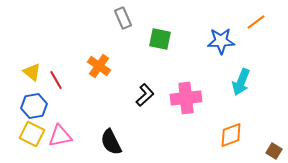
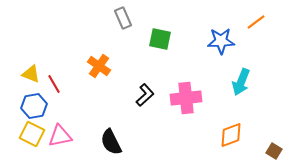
yellow triangle: moved 1 px left, 2 px down; rotated 18 degrees counterclockwise
red line: moved 2 px left, 4 px down
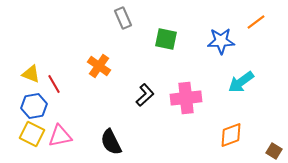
green square: moved 6 px right
cyan arrow: rotated 32 degrees clockwise
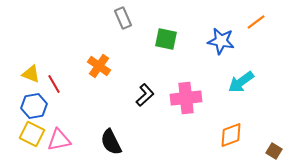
blue star: rotated 12 degrees clockwise
pink triangle: moved 1 px left, 4 px down
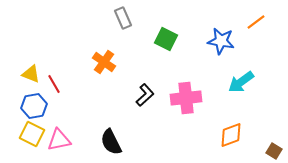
green square: rotated 15 degrees clockwise
orange cross: moved 5 px right, 4 px up
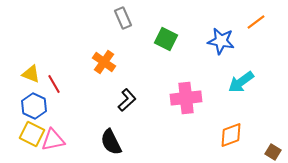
black L-shape: moved 18 px left, 5 px down
blue hexagon: rotated 25 degrees counterclockwise
pink triangle: moved 6 px left
brown square: moved 1 px left, 1 px down
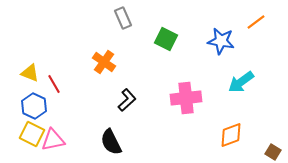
yellow triangle: moved 1 px left, 1 px up
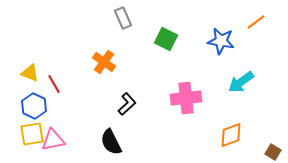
black L-shape: moved 4 px down
yellow square: rotated 35 degrees counterclockwise
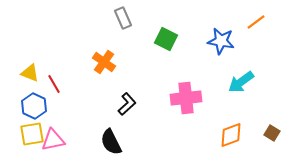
brown square: moved 1 px left, 19 px up
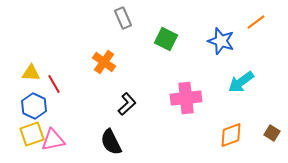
blue star: rotated 8 degrees clockwise
yellow triangle: moved 1 px right; rotated 18 degrees counterclockwise
yellow square: rotated 10 degrees counterclockwise
